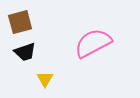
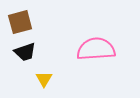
pink semicircle: moved 3 px right, 6 px down; rotated 24 degrees clockwise
yellow triangle: moved 1 px left
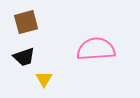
brown square: moved 6 px right
black trapezoid: moved 1 px left, 5 px down
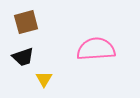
black trapezoid: moved 1 px left
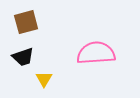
pink semicircle: moved 4 px down
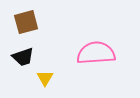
yellow triangle: moved 1 px right, 1 px up
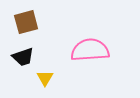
pink semicircle: moved 6 px left, 3 px up
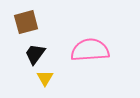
black trapezoid: moved 12 px right, 3 px up; rotated 145 degrees clockwise
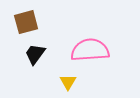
yellow triangle: moved 23 px right, 4 px down
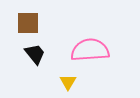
brown square: moved 2 px right, 1 px down; rotated 15 degrees clockwise
black trapezoid: rotated 105 degrees clockwise
